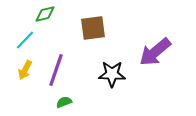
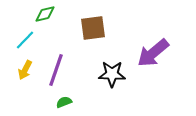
purple arrow: moved 2 px left, 1 px down
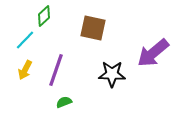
green diamond: moved 1 px left, 2 px down; rotated 30 degrees counterclockwise
brown square: rotated 20 degrees clockwise
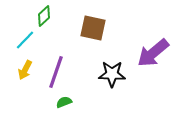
purple line: moved 2 px down
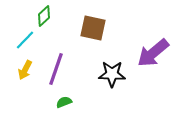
purple line: moved 3 px up
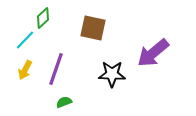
green diamond: moved 1 px left, 2 px down
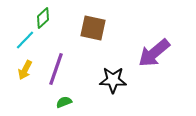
purple arrow: moved 1 px right
black star: moved 1 px right, 6 px down
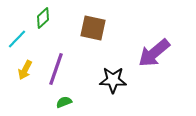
cyan line: moved 8 px left, 1 px up
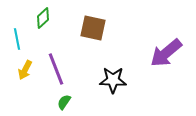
cyan line: rotated 55 degrees counterclockwise
purple arrow: moved 12 px right
purple line: rotated 40 degrees counterclockwise
green semicircle: rotated 35 degrees counterclockwise
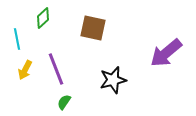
black star: rotated 16 degrees counterclockwise
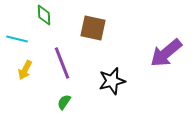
green diamond: moved 1 px right, 3 px up; rotated 50 degrees counterclockwise
cyan line: rotated 65 degrees counterclockwise
purple line: moved 6 px right, 6 px up
black star: moved 1 px left, 1 px down
